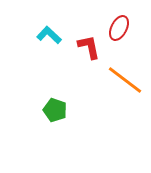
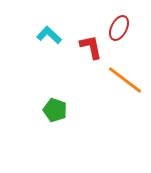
red L-shape: moved 2 px right
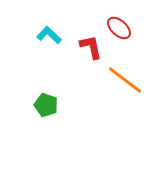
red ellipse: rotated 75 degrees counterclockwise
green pentagon: moved 9 px left, 5 px up
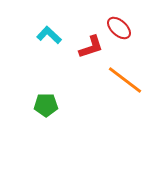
red L-shape: rotated 84 degrees clockwise
green pentagon: rotated 20 degrees counterclockwise
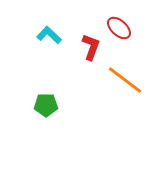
red L-shape: rotated 52 degrees counterclockwise
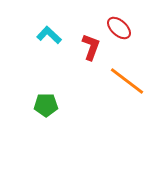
orange line: moved 2 px right, 1 px down
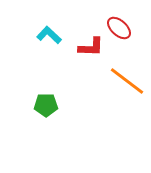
red L-shape: rotated 72 degrees clockwise
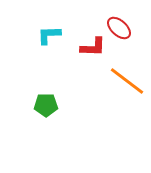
cyan L-shape: rotated 45 degrees counterclockwise
red L-shape: moved 2 px right
